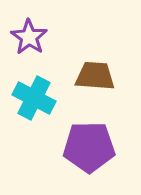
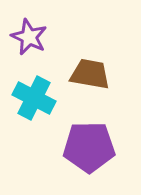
purple star: rotated 9 degrees counterclockwise
brown trapezoid: moved 5 px left, 2 px up; rotated 6 degrees clockwise
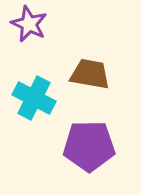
purple star: moved 13 px up
purple pentagon: moved 1 px up
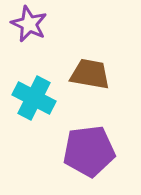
purple pentagon: moved 5 px down; rotated 6 degrees counterclockwise
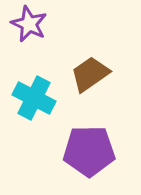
brown trapezoid: rotated 45 degrees counterclockwise
purple pentagon: rotated 6 degrees clockwise
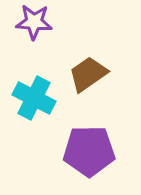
purple star: moved 5 px right, 2 px up; rotated 21 degrees counterclockwise
brown trapezoid: moved 2 px left
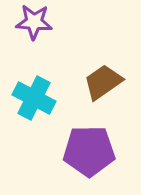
brown trapezoid: moved 15 px right, 8 px down
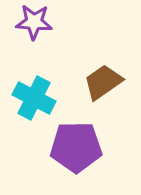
purple pentagon: moved 13 px left, 4 px up
